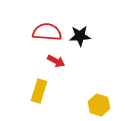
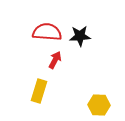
red arrow: moved 1 px left, 1 px up; rotated 90 degrees counterclockwise
yellow hexagon: rotated 15 degrees counterclockwise
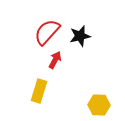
red semicircle: rotated 52 degrees counterclockwise
black star: rotated 10 degrees counterclockwise
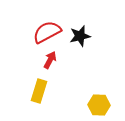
red semicircle: rotated 20 degrees clockwise
red arrow: moved 5 px left
